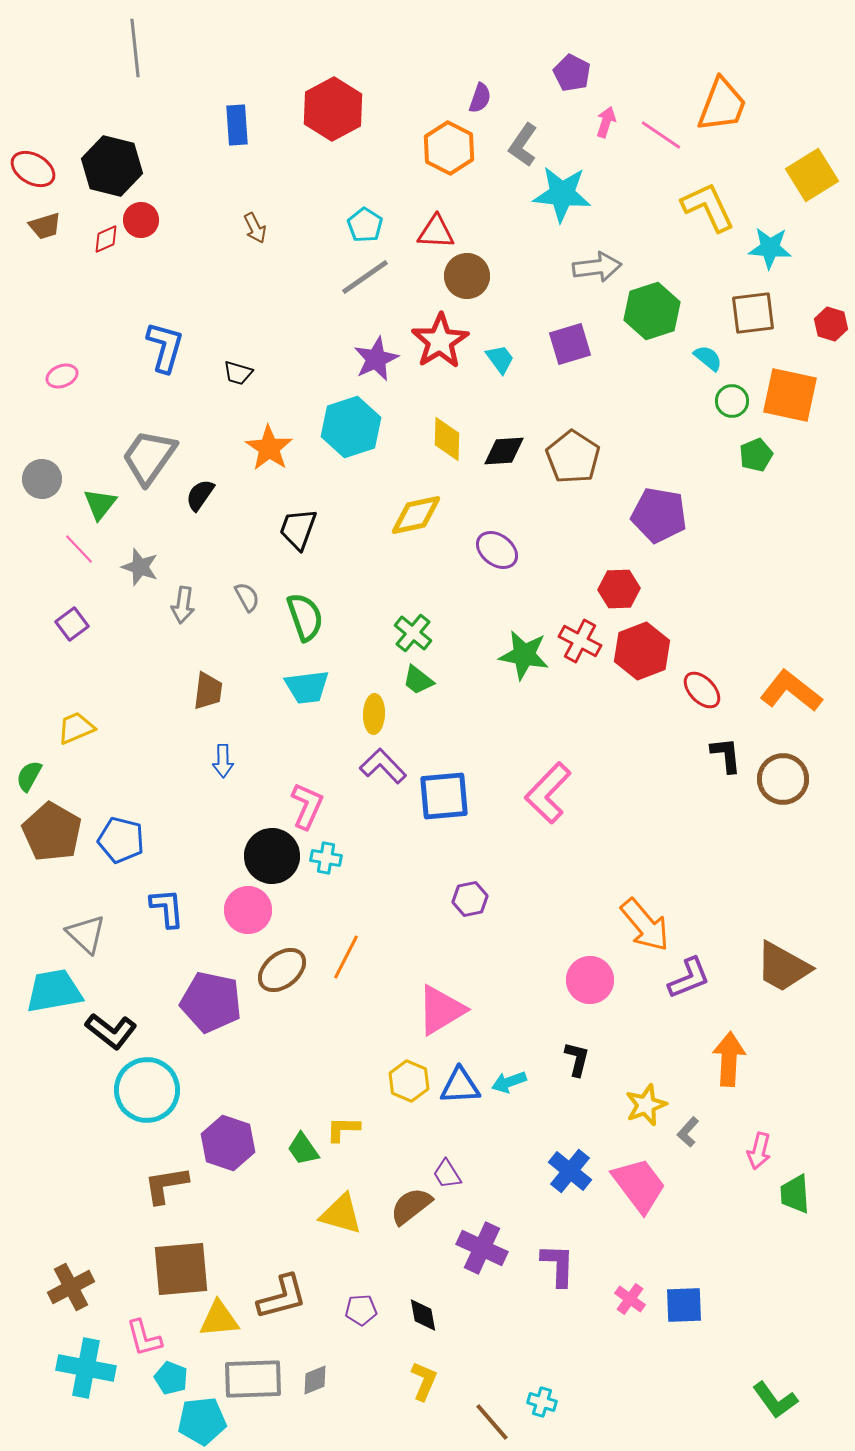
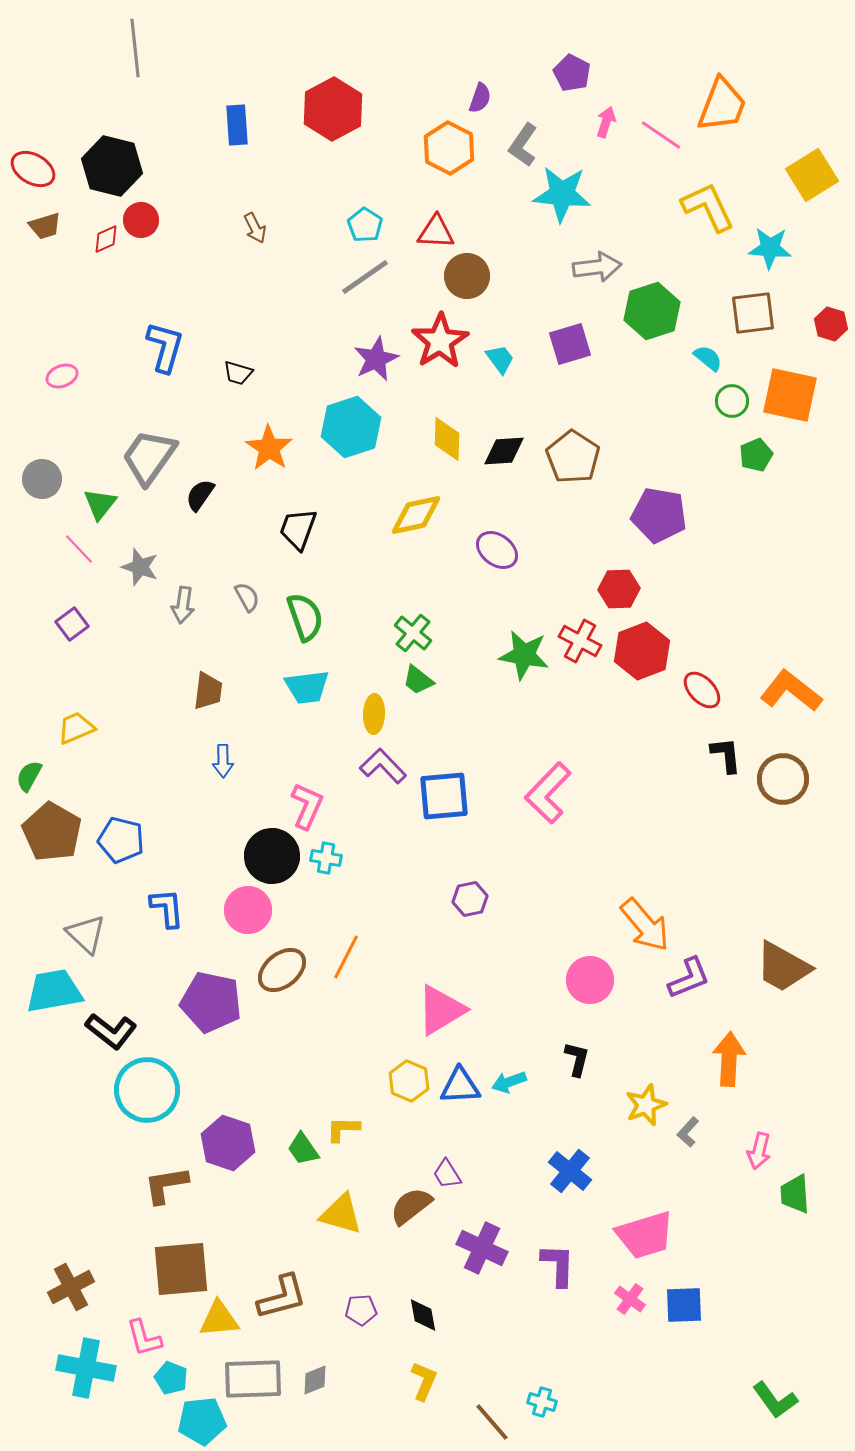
pink trapezoid at (639, 1185): moved 6 px right, 50 px down; rotated 110 degrees clockwise
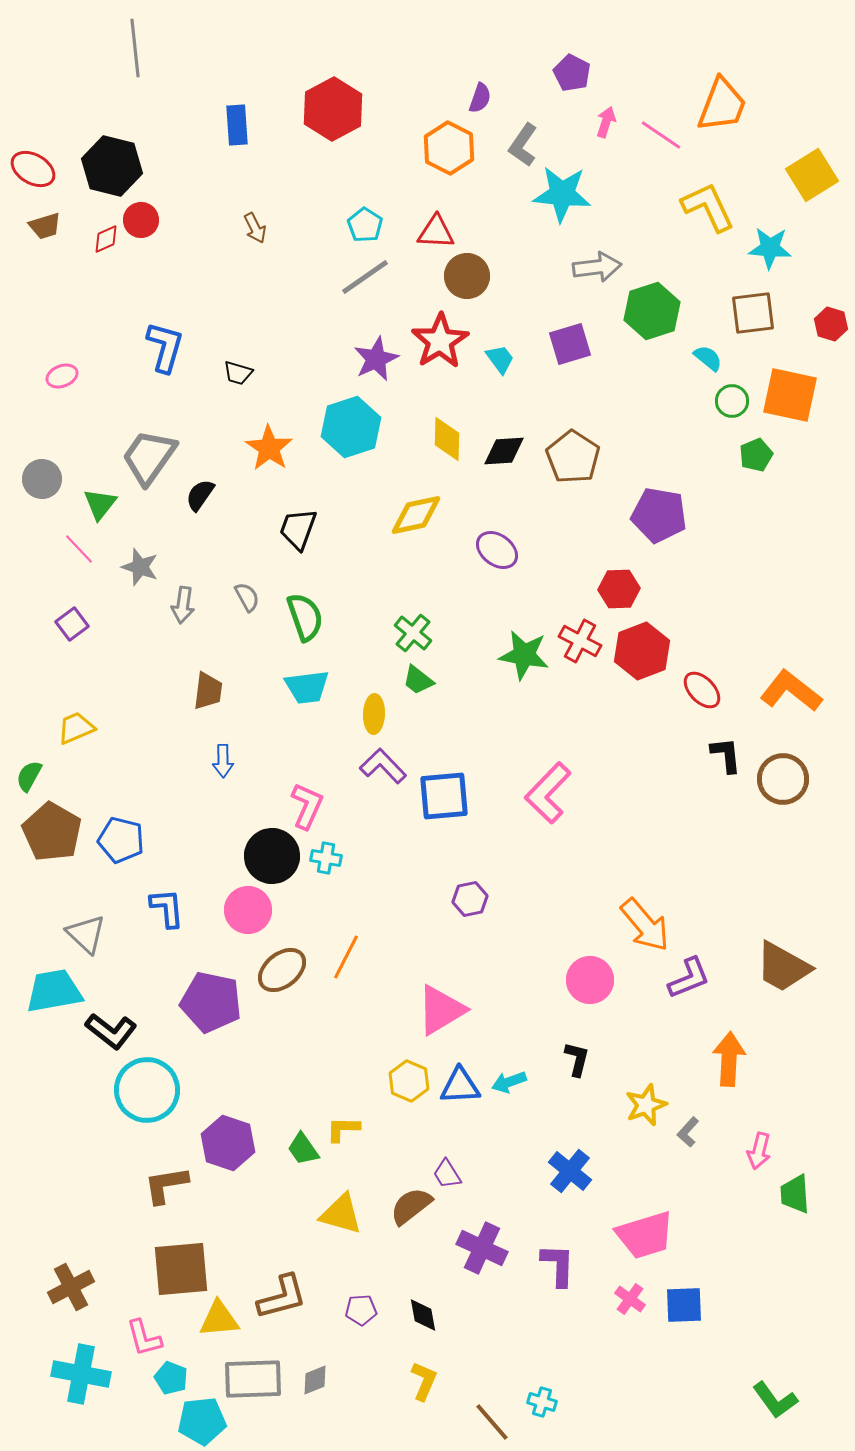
cyan cross at (86, 1368): moved 5 px left, 6 px down
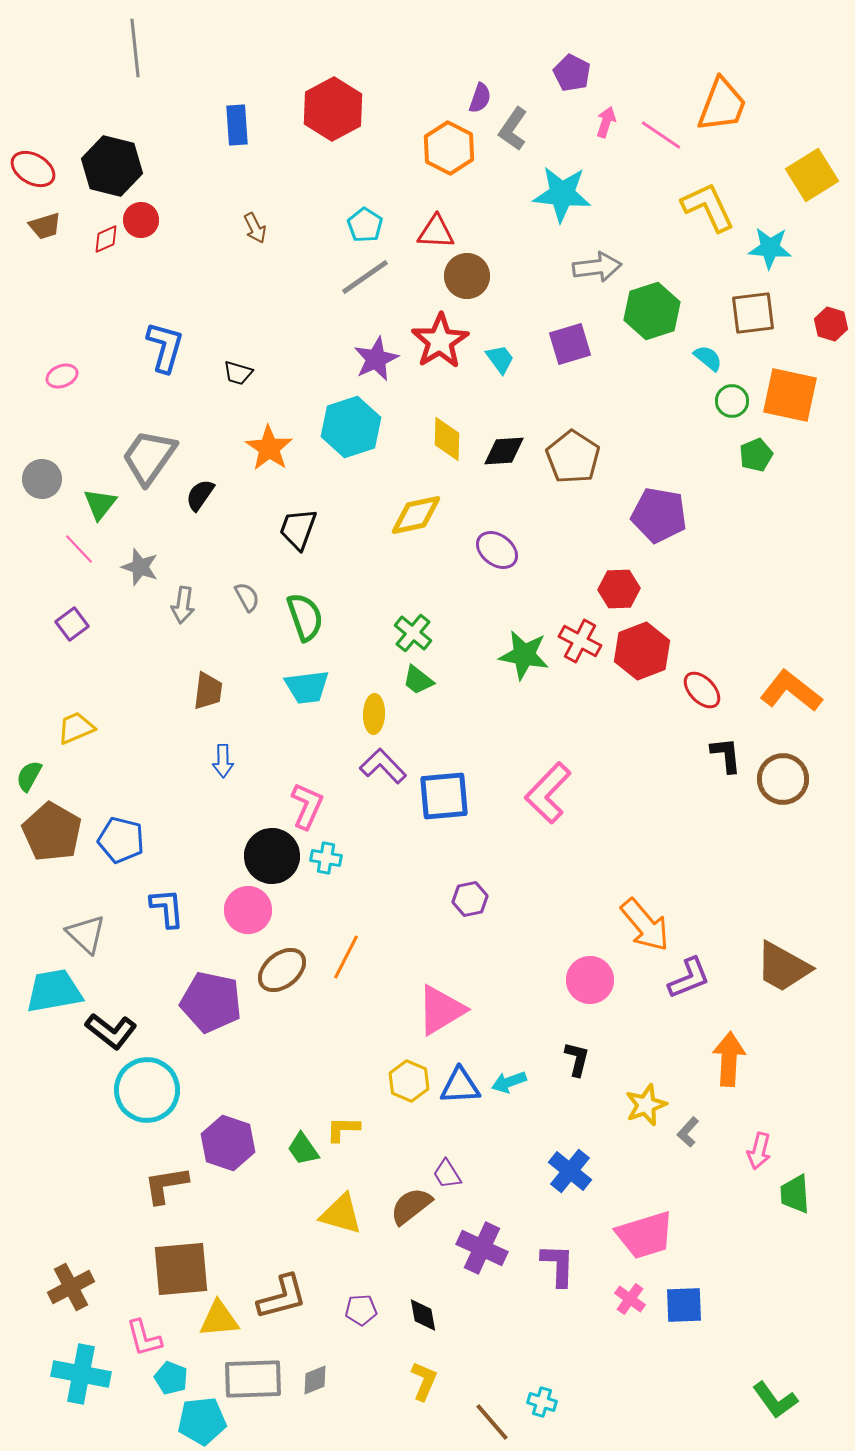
gray L-shape at (523, 145): moved 10 px left, 16 px up
